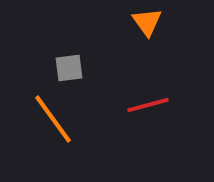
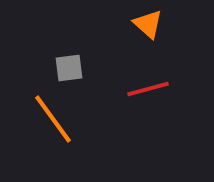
orange triangle: moved 1 px right, 2 px down; rotated 12 degrees counterclockwise
red line: moved 16 px up
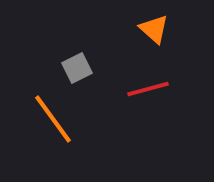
orange triangle: moved 6 px right, 5 px down
gray square: moved 8 px right; rotated 20 degrees counterclockwise
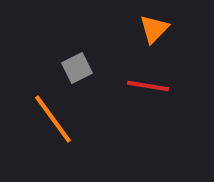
orange triangle: rotated 32 degrees clockwise
red line: moved 3 px up; rotated 24 degrees clockwise
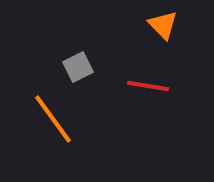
orange triangle: moved 9 px right, 4 px up; rotated 28 degrees counterclockwise
gray square: moved 1 px right, 1 px up
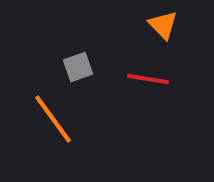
gray square: rotated 8 degrees clockwise
red line: moved 7 px up
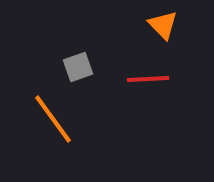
red line: rotated 12 degrees counterclockwise
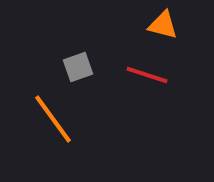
orange triangle: rotated 32 degrees counterclockwise
red line: moved 1 px left, 4 px up; rotated 21 degrees clockwise
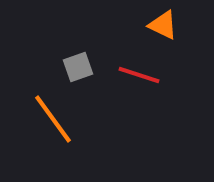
orange triangle: rotated 12 degrees clockwise
red line: moved 8 px left
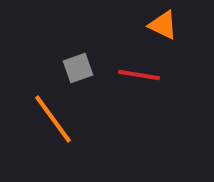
gray square: moved 1 px down
red line: rotated 9 degrees counterclockwise
